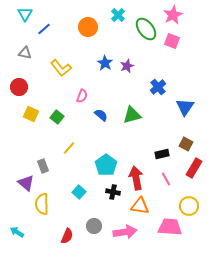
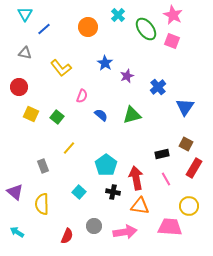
pink star: rotated 18 degrees counterclockwise
purple star: moved 10 px down
purple triangle: moved 11 px left, 9 px down
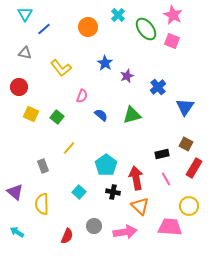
orange triangle: rotated 36 degrees clockwise
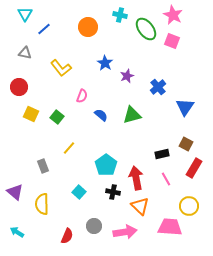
cyan cross: moved 2 px right; rotated 32 degrees counterclockwise
